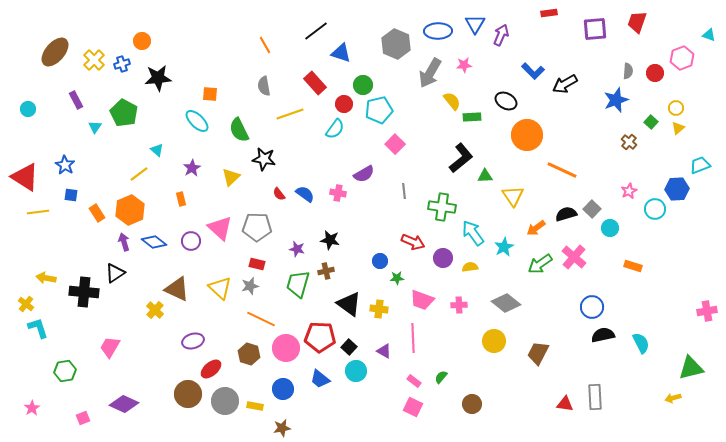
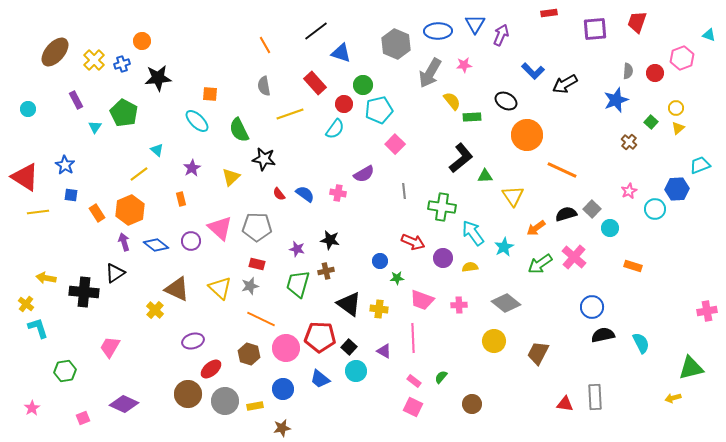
blue diamond at (154, 242): moved 2 px right, 3 px down
yellow rectangle at (255, 406): rotated 21 degrees counterclockwise
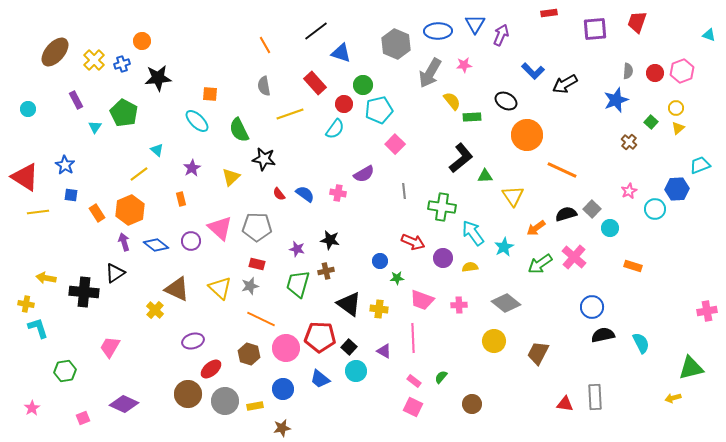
pink hexagon at (682, 58): moved 13 px down
yellow cross at (26, 304): rotated 28 degrees counterclockwise
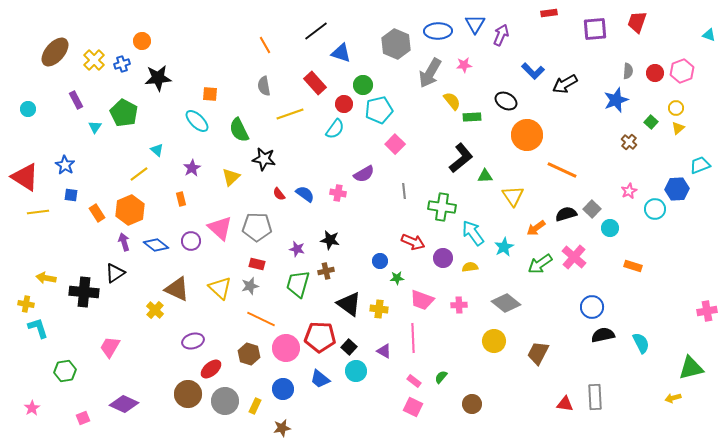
yellow rectangle at (255, 406): rotated 56 degrees counterclockwise
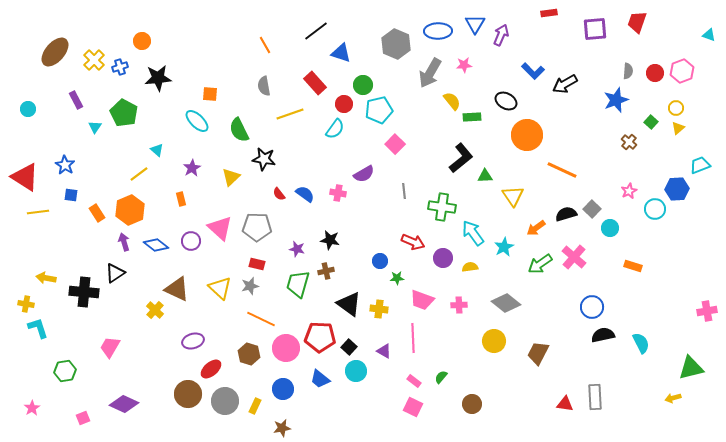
blue cross at (122, 64): moved 2 px left, 3 px down
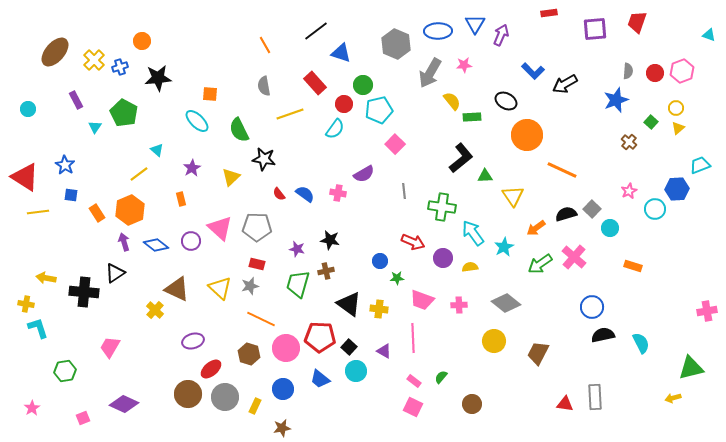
gray circle at (225, 401): moved 4 px up
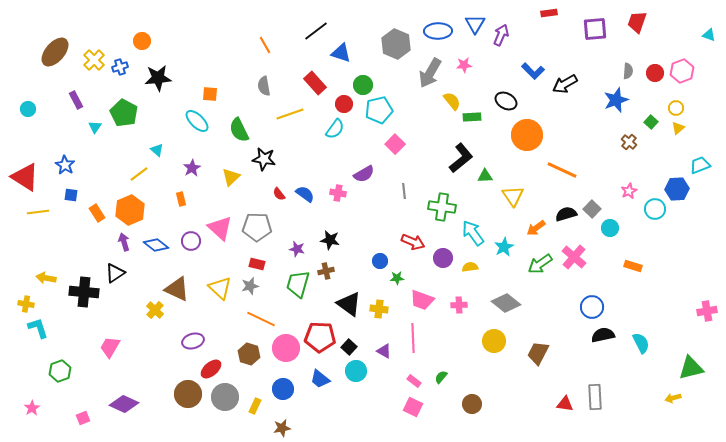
green hexagon at (65, 371): moved 5 px left; rotated 10 degrees counterclockwise
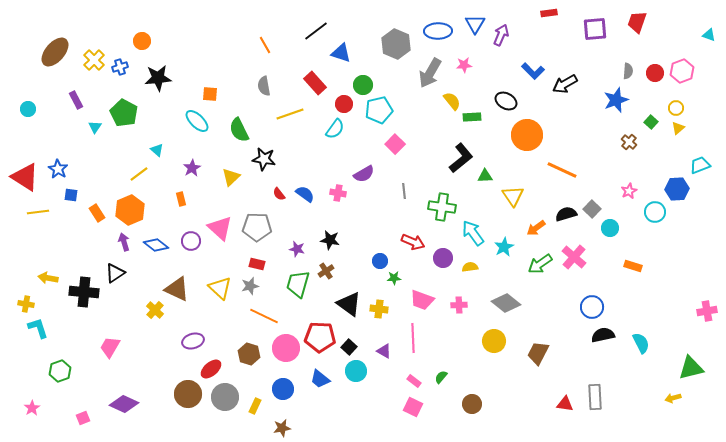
blue star at (65, 165): moved 7 px left, 4 px down
cyan circle at (655, 209): moved 3 px down
brown cross at (326, 271): rotated 21 degrees counterclockwise
yellow arrow at (46, 278): moved 2 px right
green star at (397, 278): moved 3 px left
orange line at (261, 319): moved 3 px right, 3 px up
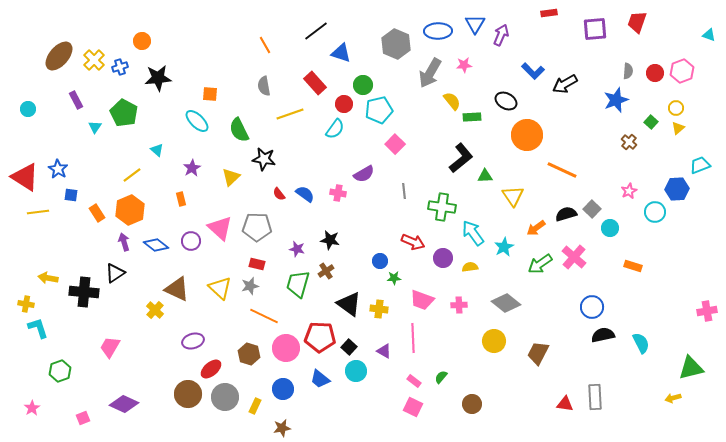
brown ellipse at (55, 52): moved 4 px right, 4 px down
yellow line at (139, 174): moved 7 px left, 1 px down
